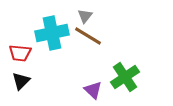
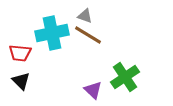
gray triangle: rotated 49 degrees counterclockwise
brown line: moved 1 px up
black triangle: rotated 30 degrees counterclockwise
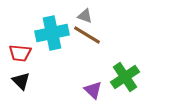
brown line: moved 1 px left
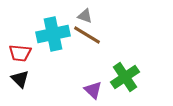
cyan cross: moved 1 px right, 1 px down
black triangle: moved 1 px left, 2 px up
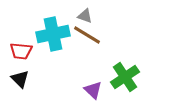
red trapezoid: moved 1 px right, 2 px up
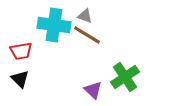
cyan cross: moved 1 px right, 9 px up; rotated 20 degrees clockwise
red trapezoid: rotated 15 degrees counterclockwise
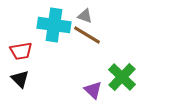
green cross: moved 3 px left; rotated 12 degrees counterclockwise
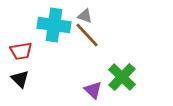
brown line: rotated 16 degrees clockwise
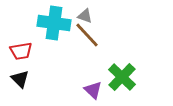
cyan cross: moved 2 px up
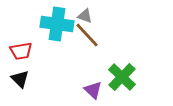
cyan cross: moved 3 px right, 1 px down
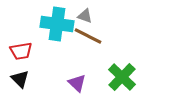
brown line: moved 1 px right, 1 px down; rotated 20 degrees counterclockwise
purple triangle: moved 16 px left, 7 px up
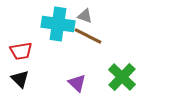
cyan cross: moved 1 px right
